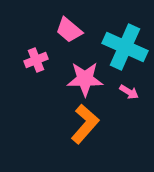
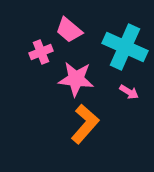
pink cross: moved 5 px right, 8 px up
pink star: moved 9 px left; rotated 6 degrees clockwise
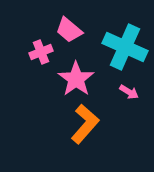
pink star: rotated 30 degrees clockwise
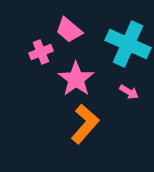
cyan cross: moved 3 px right, 3 px up
